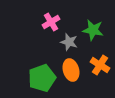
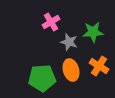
green star: moved 2 px down; rotated 15 degrees counterclockwise
orange cross: moved 1 px left, 1 px down
green pentagon: rotated 16 degrees clockwise
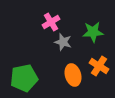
gray star: moved 6 px left
orange ellipse: moved 2 px right, 5 px down
green pentagon: moved 18 px left; rotated 8 degrees counterclockwise
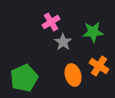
gray star: rotated 18 degrees clockwise
green pentagon: rotated 12 degrees counterclockwise
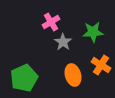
orange cross: moved 2 px right, 1 px up
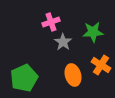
pink cross: rotated 12 degrees clockwise
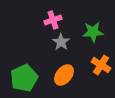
pink cross: moved 2 px right, 2 px up
gray star: moved 2 px left
orange ellipse: moved 9 px left; rotated 55 degrees clockwise
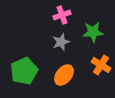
pink cross: moved 9 px right, 5 px up
gray star: rotated 18 degrees clockwise
green pentagon: moved 7 px up
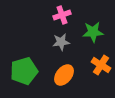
gray star: rotated 12 degrees clockwise
green pentagon: rotated 8 degrees clockwise
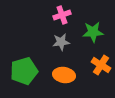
orange ellipse: rotated 60 degrees clockwise
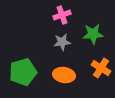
green star: moved 2 px down
gray star: moved 1 px right
orange cross: moved 3 px down
green pentagon: moved 1 px left, 1 px down
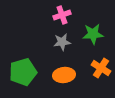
orange ellipse: rotated 15 degrees counterclockwise
